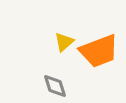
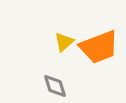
orange trapezoid: moved 4 px up
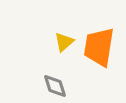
orange trapezoid: rotated 120 degrees clockwise
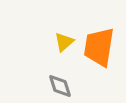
gray diamond: moved 5 px right
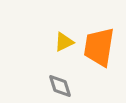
yellow triangle: rotated 15 degrees clockwise
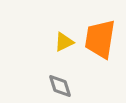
orange trapezoid: moved 1 px right, 8 px up
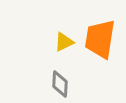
gray diamond: moved 2 px up; rotated 20 degrees clockwise
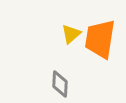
yellow triangle: moved 7 px right, 8 px up; rotated 15 degrees counterclockwise
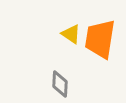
yellow triangle: rotated 45 degrees counterclockwise
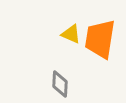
yellow triangle: rotated 10 degrees counterclockwise
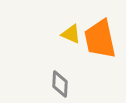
orange trapezoid: rotated 21 degrees counterclockwise
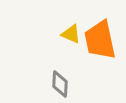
orange trapezoid: moved 1 px down
